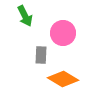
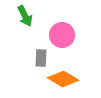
pink circle: moved 1 px left, 2 px down
gray rectangle: moved 3 px down
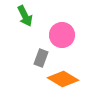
gray rectangle: rotated 18 degrees clockwise
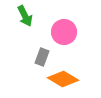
pink circle: moved 2 px right, 3 px up
gray rectangle: moved 1 px right, 1 px up
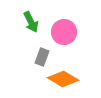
green arrow: moved 6 px right, 6 px down
